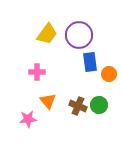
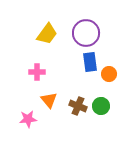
purple circle: moved 7 px right, 2 px up
orange triangle: moved 1 px right, 1 px up
green circle: moved 2 px right, 1 px down
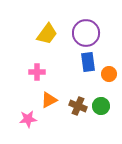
blue rectangle: moved 2 px left
orange triangle: rotated 42 degrees clockwise
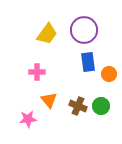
purple circle: moved 2 px left, 3 px up
orange triangle: rotated 42 degrees counterclockwise
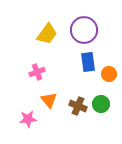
pink cross: rotated 21 degrees counterclockwise
green circle: moved 2 px up
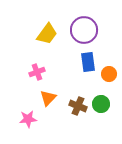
orange triangle: moved 1 px left, 2 px up; rotated 24 degrees clockwise
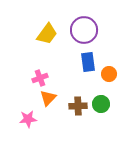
pink cross: moved 3 px right, 6 px down
brown cross: rotated 24 degrees counterclockwise
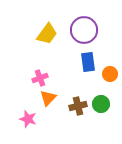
orange circle: moved 1 px right
brown cross: rotated 12 degrees counterclockwise
pink star: rotated 24 degrees clockwise
